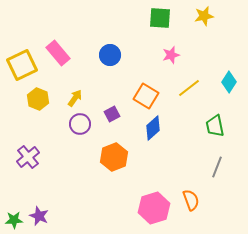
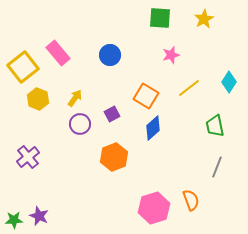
yellow star: moved 3 px down; rotated 18 degrees counterclockwise
yellow square: moved 1 px right, 2 px down; rotated 12 degrees counterclockwise
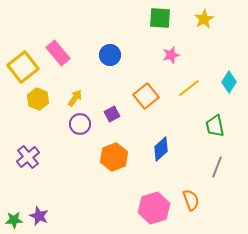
orange square: rotated 20 degrees clockwise
blue diamond: moved 8 px right, 21 px down
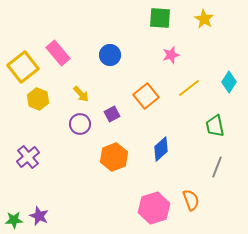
yellow star: rotated 12 degrees counterclockwise
yellow arrow: moved 6 px right, 4 px up; rotated 102 degrees clockwise
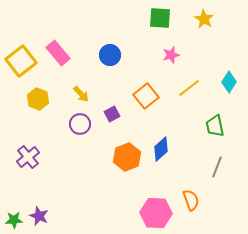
yellow square: moved 2 px left, 6 px up
orange hexagon: moved 13 px right
pink hexagon: moved 2 px right, 5 px down; rotated 20 degrees clockwise
